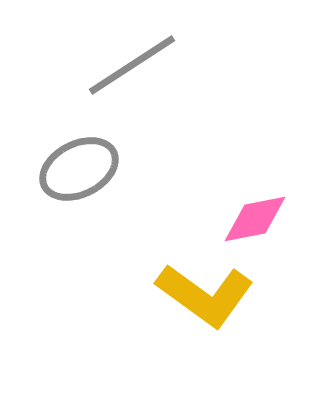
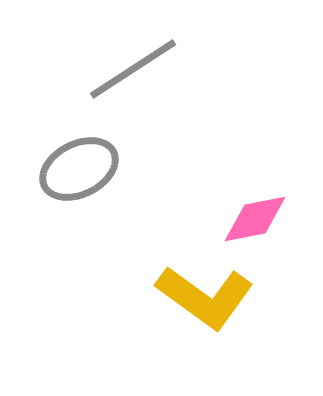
gray line: moved 1 px right, 4 px down
yellow L-shape: moved 2 px down
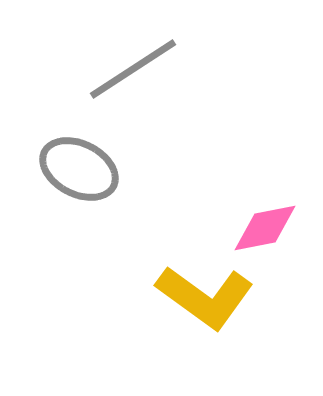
gray ellipse: rotated 54 degrees clockwise
pink diamond: moved 10 px right, 9 px down
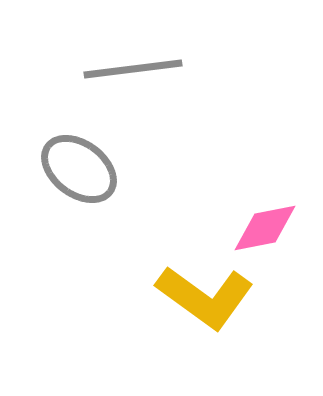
gray line: rotated 26 degrees clockwise
gray ellipse: rotated 10 degrees clockwise
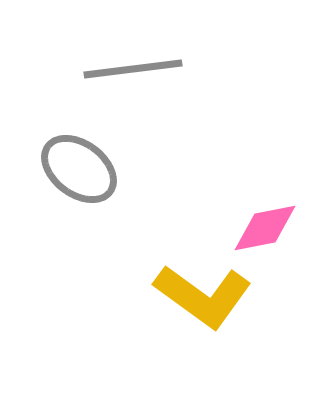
yellow L-shape: moved 2 px left, 1 px up
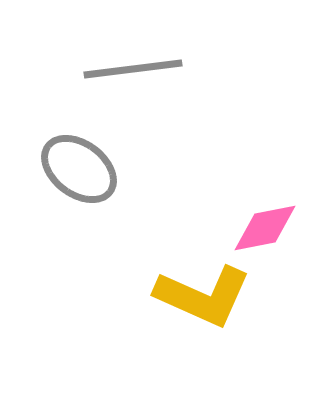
yellow L-shape: rotated 12 degrees counterclockwise
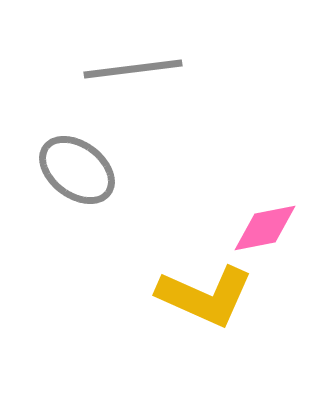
gray ellipse: moved 2 px left, 1 px down
yellow L-shape: moved 2 px right
